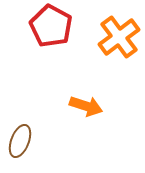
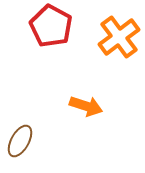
brown ellipse: rotated 8 degrees clockwise
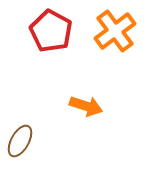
red pentagon: moved 5 px down
orange cross: moved 4 px left, 6 px up
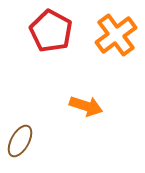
orange cross: moved 1 px right, 4 px down
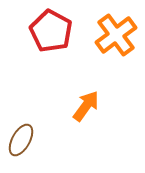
orange arrow: rotated 72 degrees counterclockwise
brown ellipse: moved 1 px right, 1 px up
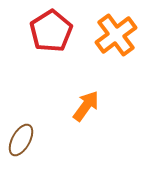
red pentagon: rotated 12 degrees clockwise
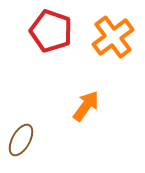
red pentagon: rotated 21 degrees counterclockwise
orange cross: moved 3 px left, 2 px down
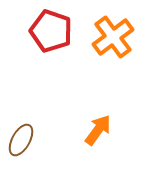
orange arrow: moved 12 px right, 24 px down
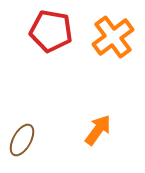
red pentagon: rotated 9 degrees counterclockwise
brown ellipse: moved 1 px right
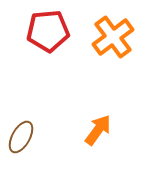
red pentagon: moved 3 px left; rotated 15 degrees counterclockwise
brown ellipse: moved 1 px left, 3 px up
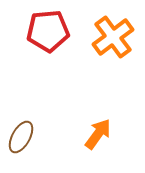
orange arrow: moved 4 px down
